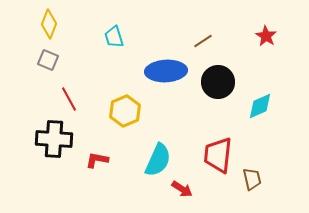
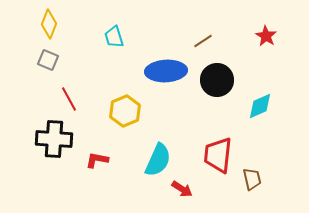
black circle: moved 1 px left, 2 px up
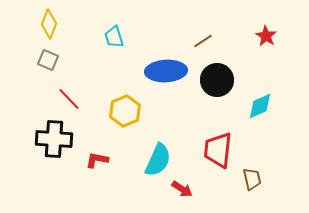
red line: rotated 15 degrees counterclockwise
red trapezoid: moved 5 px up
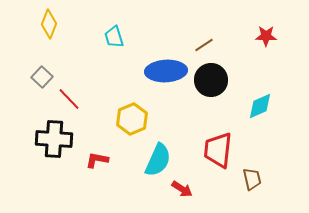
red star: rotated 30 degrees counterclockwise
brown line: moved 1 px right, 4 px down
gray square: moved 6 px left, 17 px down; rotated 20 degrees clockwise
black circle: moved 6 px left
yellow hexagon: moved 7 px right, 8 px down
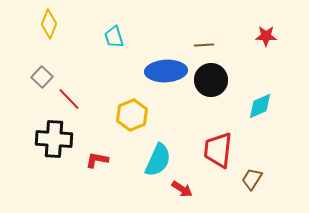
brown line: rotated 30 degrees clockwise
yellow hexagon: moved 4 px up
brown trapezoid: rotated 135 degrees counterclockwise
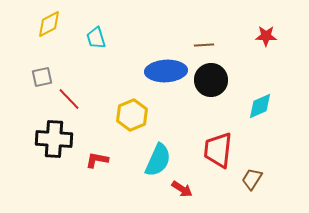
yellow diamond: rotated 40 degrees clockwise
cyan trapezoid: moved 18 px left, 1 px down
gray square: rotated 35 degrees clockwise
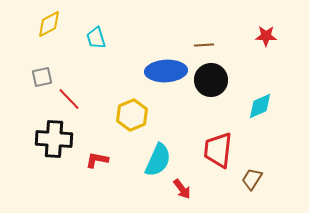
red arrow: rotated 20 degrees clockwise
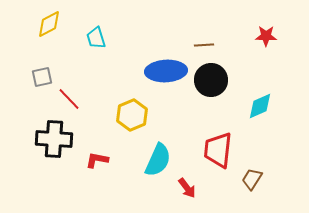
red arrow: moved 5 px right, 1 px up
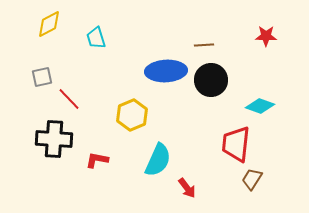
cyan diamond: rotated 44 degrees clockwise
red trapezoid: moved 18 px right, 6 px up
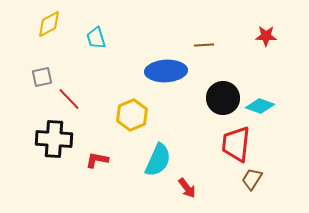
black circle: moved 12 px right, 18 px down
